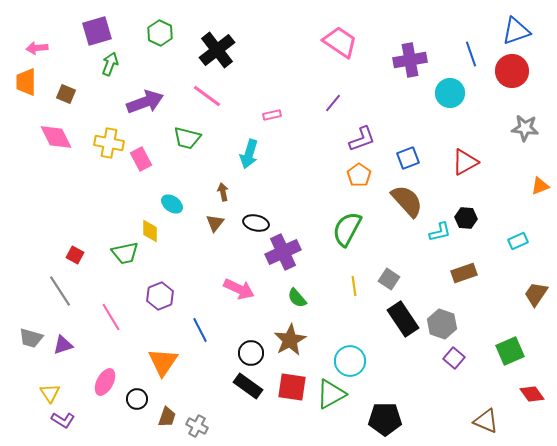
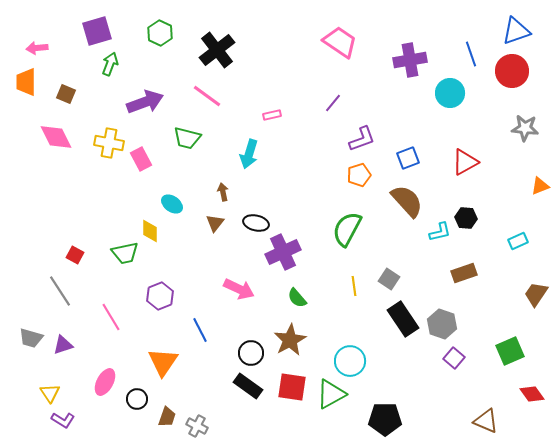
orange pentagon at (359, 175): rotated 20 degrees clockwise
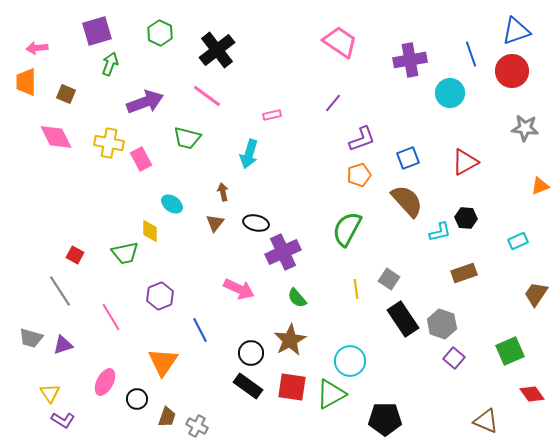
yellow line at (354, 286): moved 2 px right, 3 px down
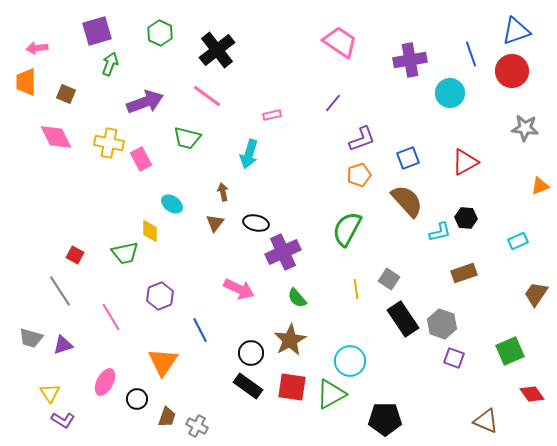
purple square at (454, 358): rotated 20 degrees counterclockwise
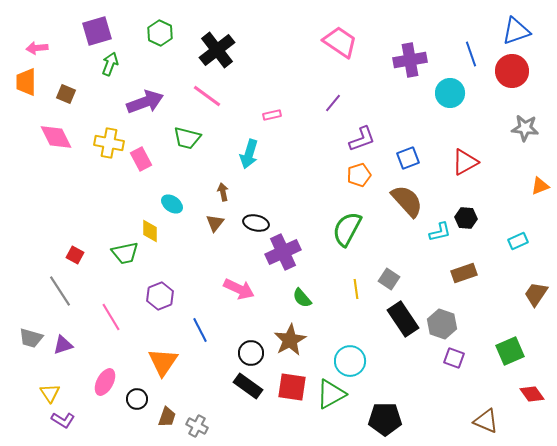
green semicircle at (297, 298): moved 5 px right
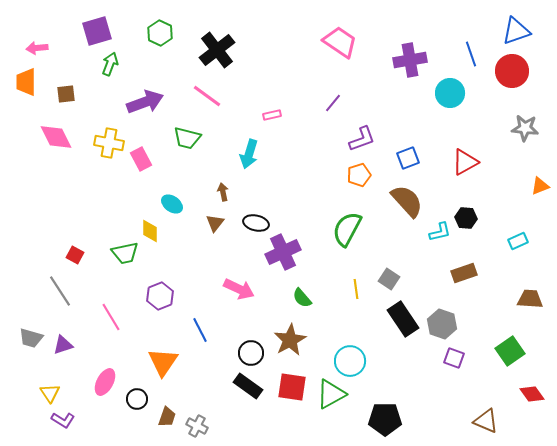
brown square at (66, 94): rotated 30 degrees counterclockwise
brown trapezoid at (536, 294): moved 6 px left, 5 px down; rotated 60 degrees clockwise
green square at (510, 351): rotated 12 degrees counterclockwise
